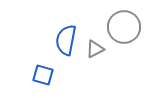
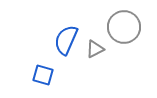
blue semicircle: rotated 12 degrees clockwise
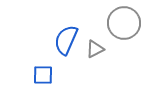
gray circle: moved 4 px up
blue square: rotated 15 degrees counterclockwise
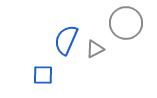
gray circle: moved 2 px right
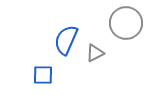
gray triangle: moved 4 px down
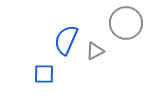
gray triangle: moved 2 px up
blue square: moved 1 px right, 1 px up
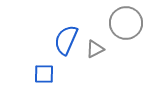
gray triangle: moved 2 px up
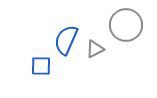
gray circle: moved 2 px down
blue square: moved 3 px left, 8 px up
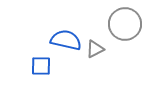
gray circle: moved 1 px left, 1 px up
blue semicircle: rotated 80 degrees clockwise
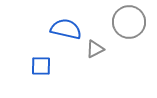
gray circle: moved 4 px right, 2 px up
blue semicircle: moved 11 px up
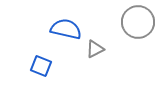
gray circle: moved 9 px right
blue square: rotated 20 degrees clockwise
